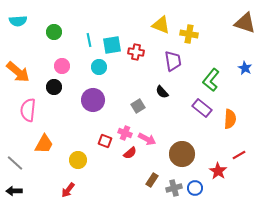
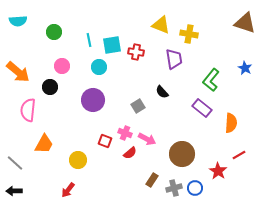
purple trapezoid: moved 1 px right, 2 px up
black circle: moved 4 px left
orange semicircle: moved 1 px right, 4 px down
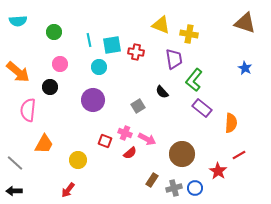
pink circle: moved 2 px left, 2 px up
green L-shape: moved 17 px left
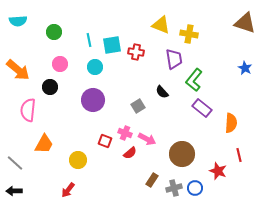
cyan circle: moved 4 px left
orange arrow: moved 2 px up
red line: rotated 72 degrees counterclockwise
red star: rotated 12 degrees counterclockwise
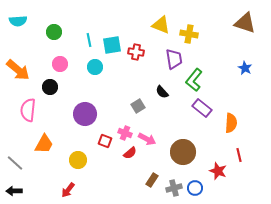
purple circle: moved 8 px left, 14 px down
brown circle: moved 1 px right, 2 px up
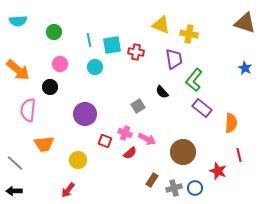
orange trapezoid: rotated 55 degrees clockwise
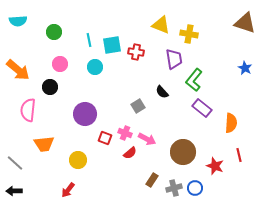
red square: moved 3 px up
red star: moved 3 px left, 5 px up
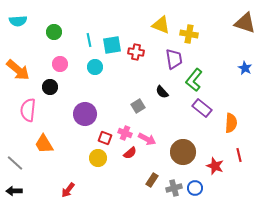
orange trapezoid: rotated 65 degrees clockwise
yellow circle: moved 20 px right, 2 px up
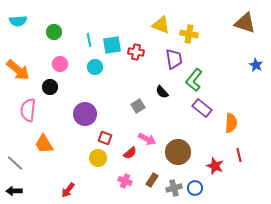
blue star: moved 11 px right, 3 px up
pink cross: moved 48 px down
brown circle: moved 5 px left
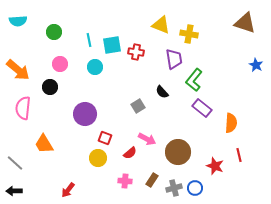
pink semicircle: moved 5 px left, 2 px up
pink cross: rotated 16 degrees counterclockwise
